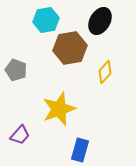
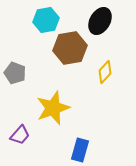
gray pentagon: moved 1 px left, 3 px down
yellow star: moved 6 px left, 1 px up
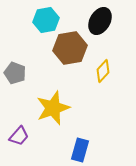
yellow diamond: moved 2 px left, 1 px up
purple trapezoid: moved 1 px left, 1 px down
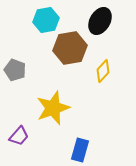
gray pentagon: moved 3 px up
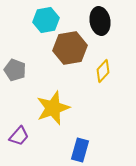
black ellipse: rotated 40 degrees counterclockwise
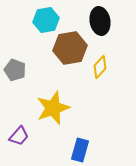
yellow diamond: moved 3 px left, 4 px up
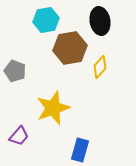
gray pentagon: moved 1 px down
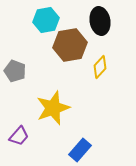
brown hexagon: moved 3 px up
blue rectangle: rotated 25 degrees clockwise
